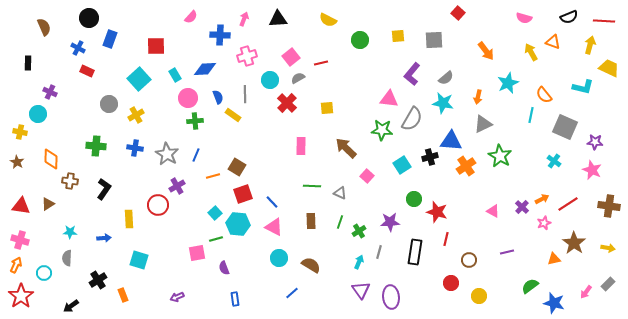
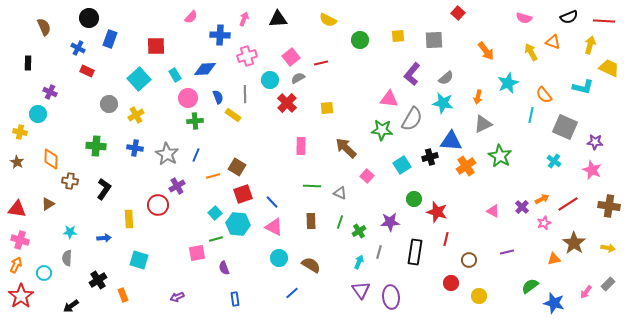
red triangle at (21, 206): moved 4 px left, 3 px down
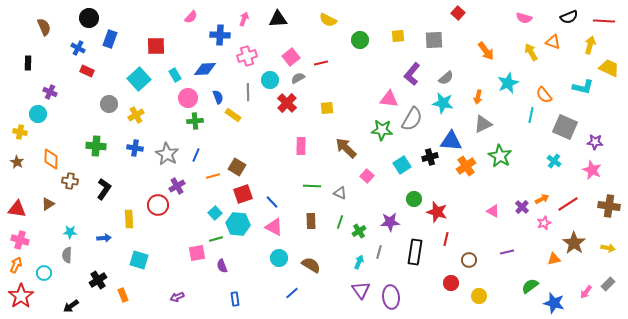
gray line at (245, 94): moved 3 px right, 2 px up
gray semicircle at (67, 258): moved 3 px up
purple semicircle at (224, 268): moved 2 px left, 2 px up
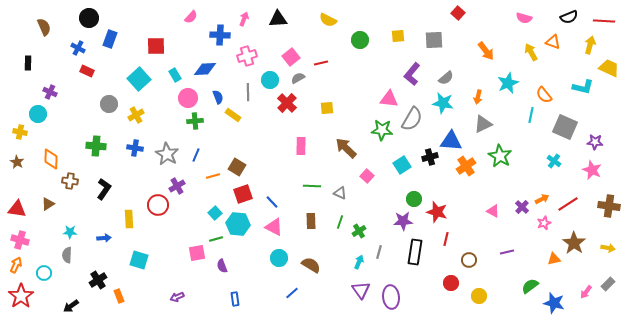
purple star at (390, 222): moved 13 px right, 1 px up
orange rectangle at (123, 295): moved 4 px left, 1 px down
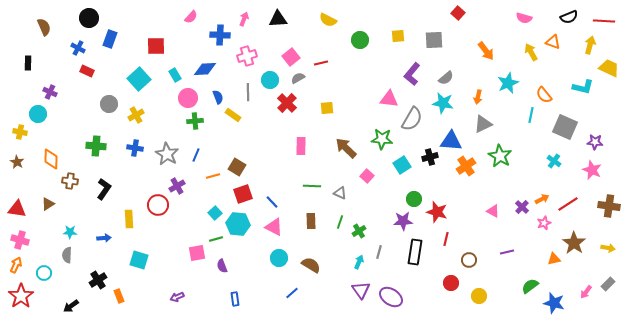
green star at (382, 130): moved 9 px down
purple ellipse at (391, 297): rotated 50 degrees counterclockwise
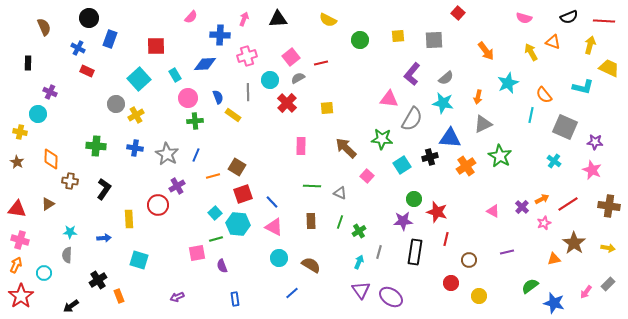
blue diamond at (205, 69): moved 5 px up
gray circle at (109, 104): moved 7 px right
blue triangle at (451, 141): moved 1 px left, 3 px up
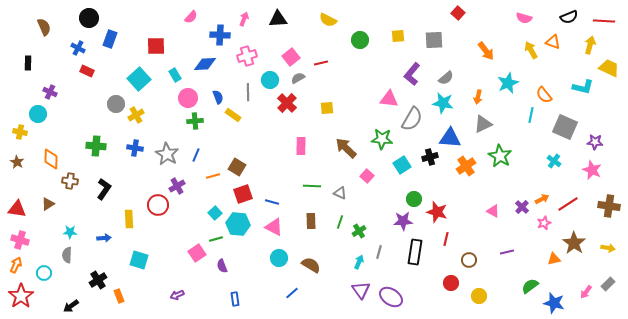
yellow arrow at (531, 52): moved 2 px up
blue line at (272, 202): rotated 32 degrees counterclockwise
pink square at (197, 253): rotated 24 degrees counterclockwise
purple arrow at (177, 297): moved 2 px up
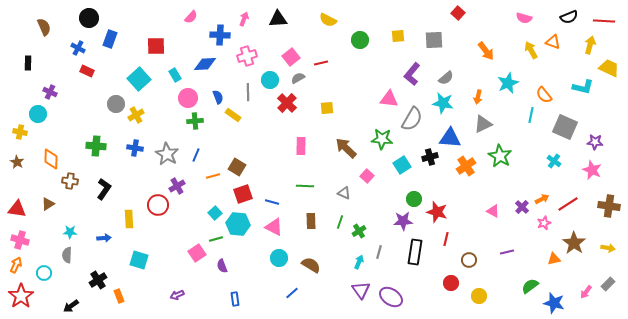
green line at (312, 186): moved 7 px left
gray triangle at (340, 193): moved 4 px right
